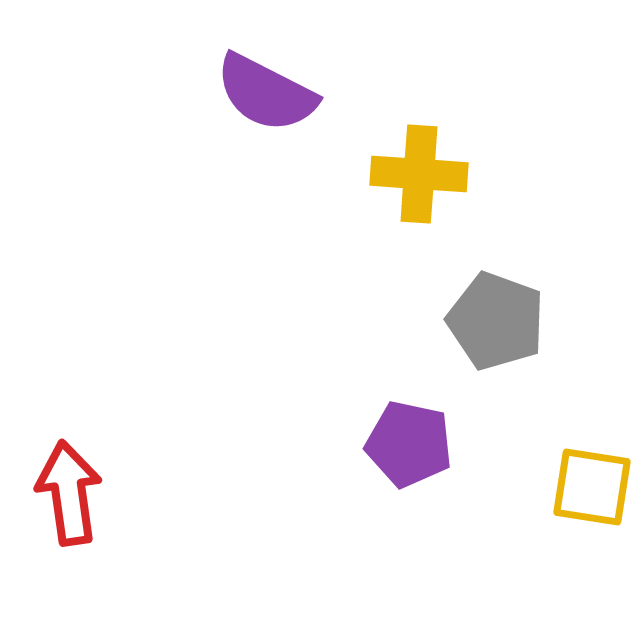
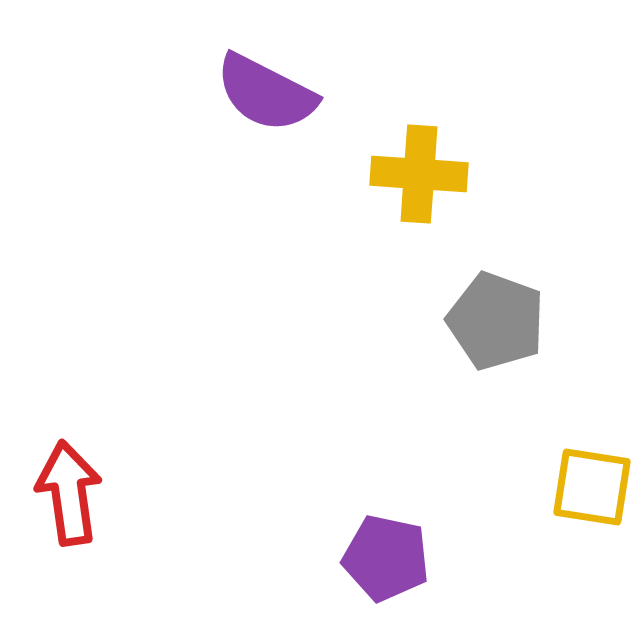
purple pentagon: moved 23 px left, 114 px down
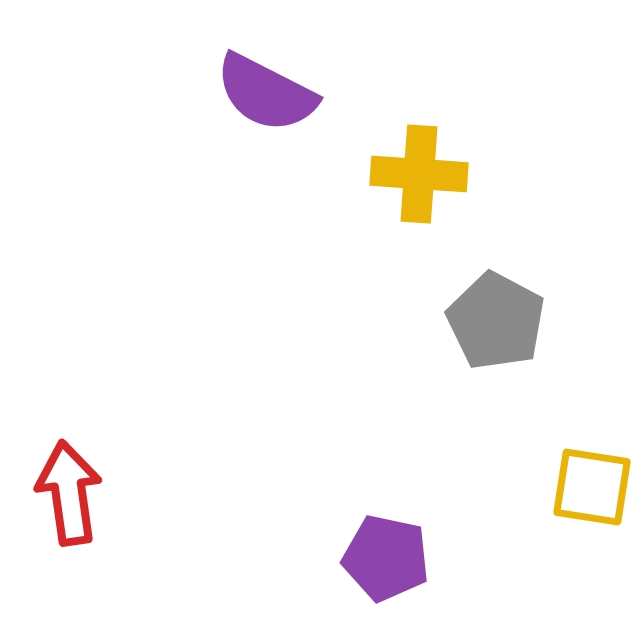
gray pentagon: rotated 8 degrees clockwise
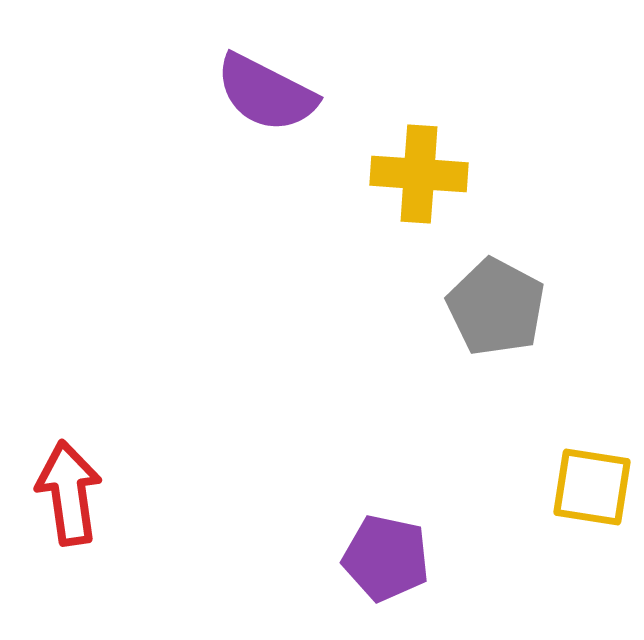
gray pentagon: moved 14 px up
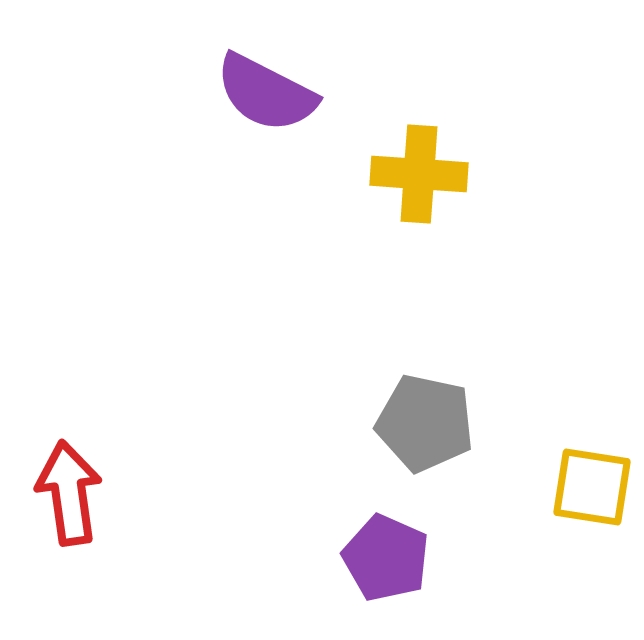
gray pentagon: moved 71 px left, 116 px down; rotated 16 degrees counterclockwise
purple pentagon: rotated 12 degrees clockwise
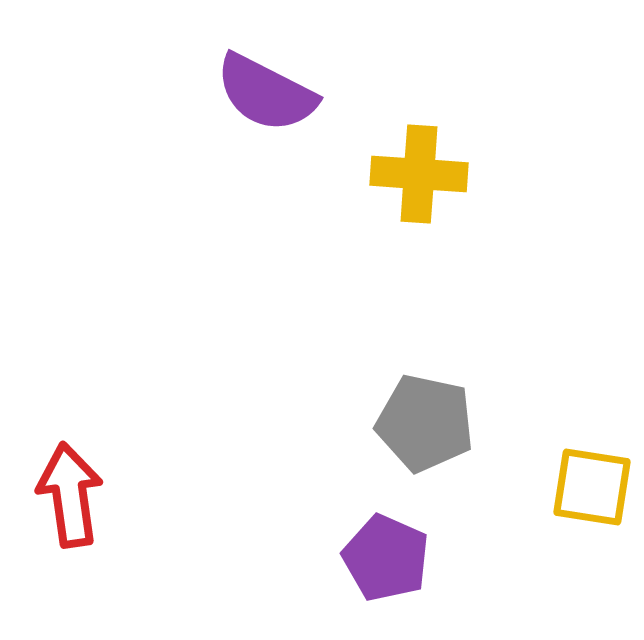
red arrow: moved 1 px right, 2 px down
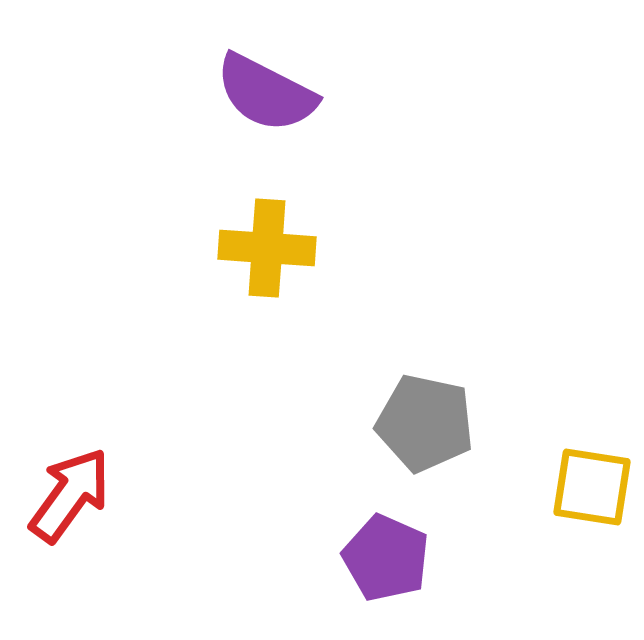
yellow cross: moved 152 px left, 74 px down
red arrow: rotated 44 degrees clockwise
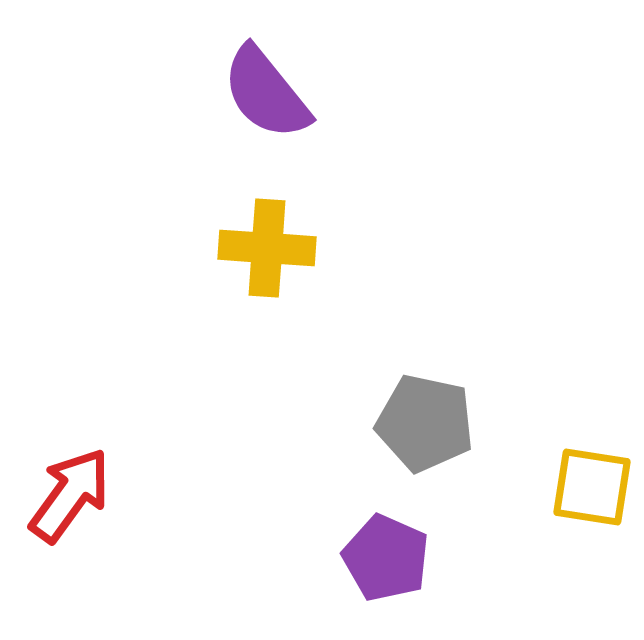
purple semicircle: rotated 24 degrees clockwise
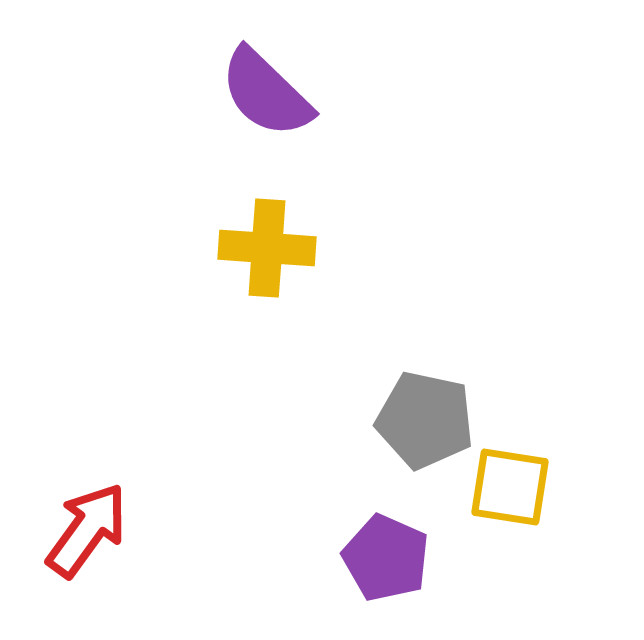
purple semicircle: rotated 7 degrees counterclockwise
gray pentagon: moved 3 px up
yellow square: moved 82 px left
red arrow: moved 17 px right, 35 px down
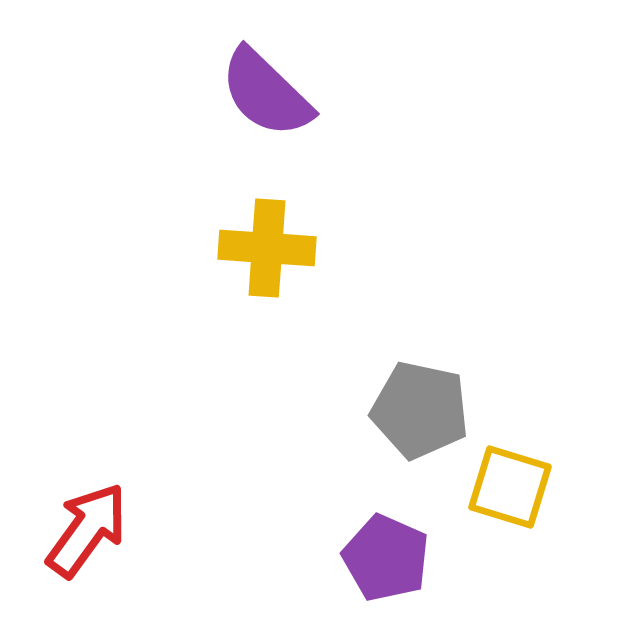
gray pentagon: moved 5 px left, 10 px up
yellow square: rotated 8 degrees clockwise
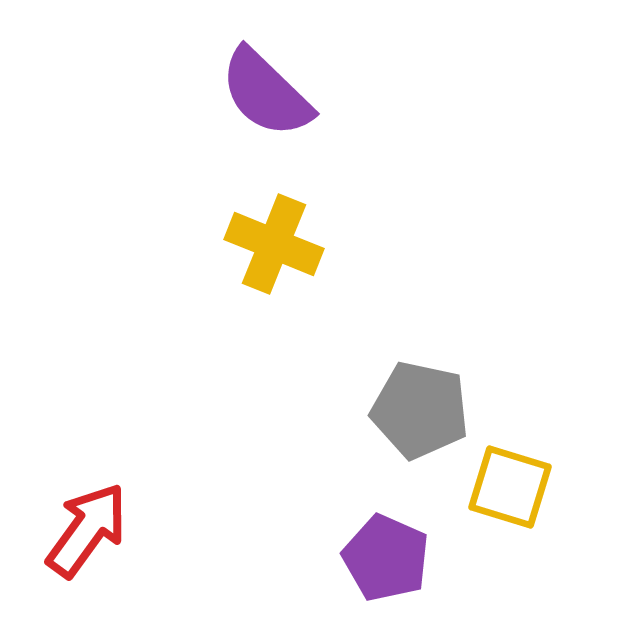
yellow cross: moved 7 px right, 4 px up; rotated 18 degrees clockwise
